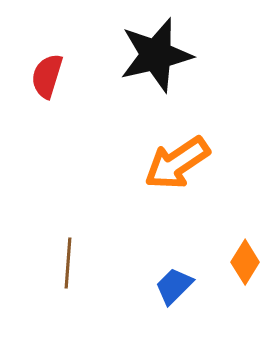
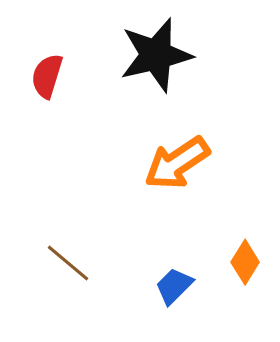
brown line: rotated 54 degrees counterclockwise
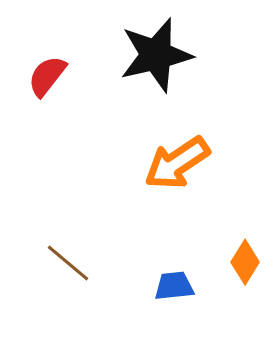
red semicircle: rotated 21 degrees clockwise
blue trapezoid: rotated 39 degrees clockwise
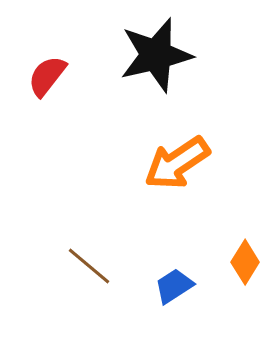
brown line: moved 21 px right, 3 px down
blue trapezoid: rotated 27 degrees counterclockwise
